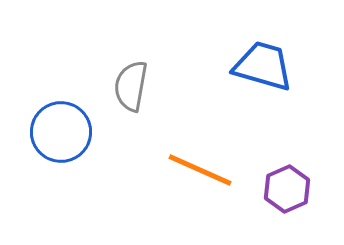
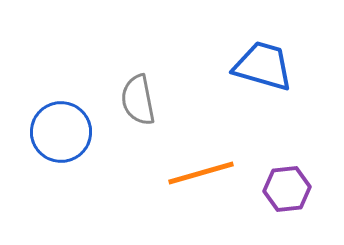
gray semicircle: moved 7 px right, 14 px down; rotated 21 degrees counterclockwise
orange line: moved 1 px right, 3 px down; rotated 40 degrees counterclockwise
purple hexagon: rotated 18 degrees clockwise
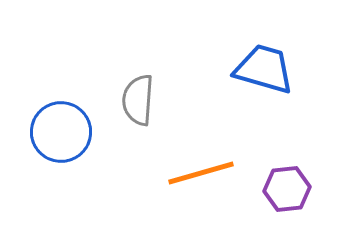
blue trapezoid: moved 1 px right, 3 px down
gray semicircle: rotated 15 degrees clockwise
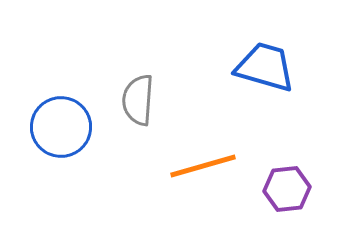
blue trapezoid: moved 1 px right, 2 px up
blue circle: moved 5 px up
orange line: moved 2 px right, 7 px up
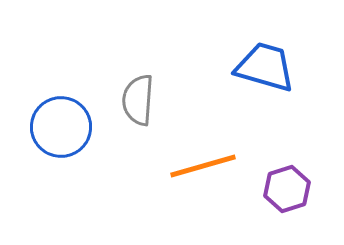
purple hexagon: rotated 12 degrees counterclockwise
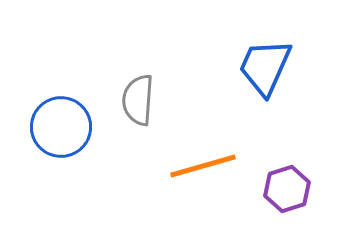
blue trapezoid: rotated 82 degrees counterclockwise
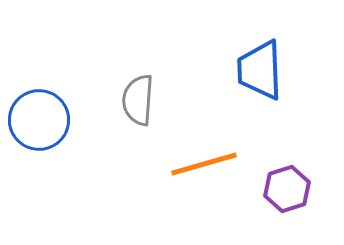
blue trapezoid: moved 5 px left, 3 px down; rotated 26 degrees counterclockwise
blue circle: moved 22 px left, 7 px up
orange line: moved 1 px right, 2 px up
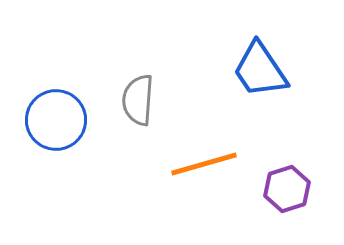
blue trapezoid: rotated 32 degrees counterclockwise
blue circle: moved 17 px right
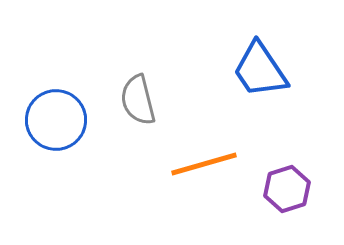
gray semicircle: rotated 18 degrees counterclockwise
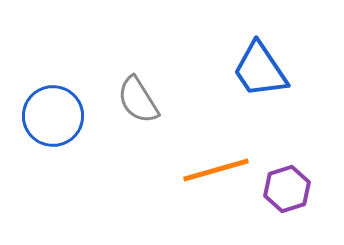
gray semicircle: rotated 18 degrees counterclockwise
blue circle: moved 3 px left, 4 px up
orange line: moved 12 px right, 6 px down
